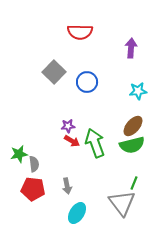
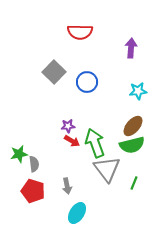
red pentagon: moved 2 px down; rotated 10 degrees clockwise
gray triangle: moved 15 px left, 34 px up
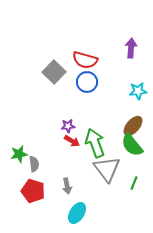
red semicircle: moved 5 px right, 28 px down; rotated 15 degrees clockwise
green semicircle: rotated 65 degrees clockwise
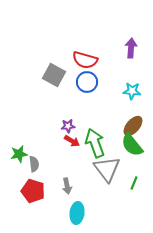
gray square: moved 3 px down; rotated 15 degrees counterclockwise
cyan star: moved 6 px left; rotated 12 degrees clockwise
cyan ellipse: rotated 25 degrees counterclockwise
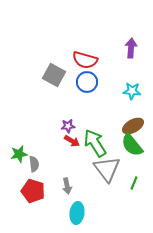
brown ellipse: rotated 20 degrees clockwise
green arrow: rotated 12 degrees counterclockwise
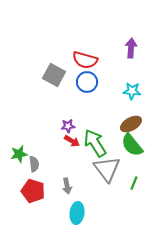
brown ellipse: moved 2 px left, 2 px up
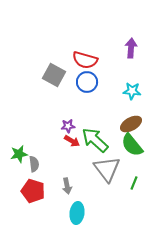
green arrow: moved 3 px up; rotated 16 degrees counterclockwise
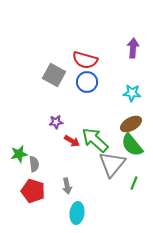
purple arrow: moved 2 px right
cyan star: moved 2 px down
purple star: moved 12 px left, 4 px up
gray triangle: moved 5 px right, 5 px up; rotated 16 degrees clockwise
